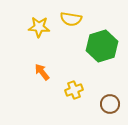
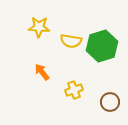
yellow semicircle: moved 22 px down
brown circle: moved 2 px up
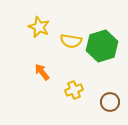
yellow star: rotated 20 degrees clockwise
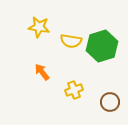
yellow star: rotated 15 degrees counterclockwise
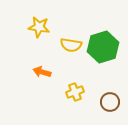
yellow semicircle: moved 4 px down
green hexagon: moved 1 px right, 1 px down
orange arrow: rotated 36 degrees counterclockwise
yellow cross: moved 1 px right, 2 px down
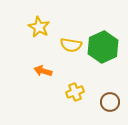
yellow star: rotated 20 degrees clockwise
green hexagon: rotated 8 degrees counterclockwise
orange arrow: moved 1 px right, 1 px up
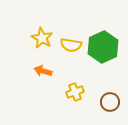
yellow star: moved 3 px right, 11 px down
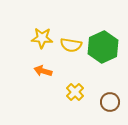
yellow star: rotated 25 degrees counterclockwise
yellow cross: rotated 24 degrees counterclockwise
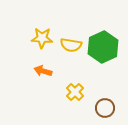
brown circle: moved 5 px left, 6 px down
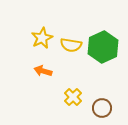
yellow star: rotated 30 degrees counterclockwise
yellow cross: moved 2 px left, 5 px down
brown circle: moved 3 px left
